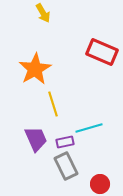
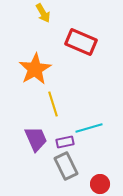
red rectangle: moved 21 px left, 10 px up
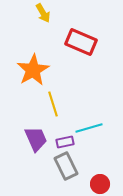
orange star: moved 2 px left, 1 px down
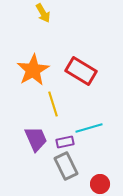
red rectangle: moved 29 px down; rotated 8 degrees clockwise
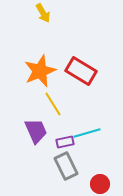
orange star: moved 7 px right, 1 px down; rotated 8 degrees clockwise
yellow line: rotated 15 degrees counterclockwise
cyan line: moved 2 px left, 5 px down
purple trapezoid: moved 8 px up
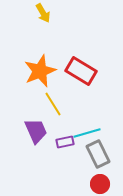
gray rectangle: moved 32 px right, 12 px up
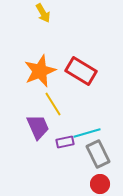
purple trapezoid: moved 2 px right, 4 px up
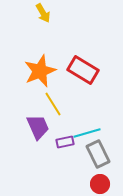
red rectangle: moved 2 px right, 1 px up
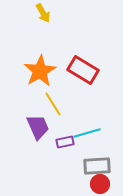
orange star: rotated 8 degrees counterclockwise
gray rectangle: moved 1 px left, 12 px down; rotated 68 degrees counterclockwise
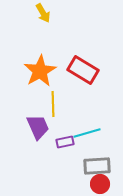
yellow line: rotated 30 degrees clockwise
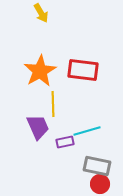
yellow arrow: moved 2 px left
red rectangle: rotated 24 degrees counterclockwise
cyan line: moved 2 px up
gray rectangle: rotated 16 degrees clockwise
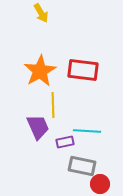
yellow line: moved 1 px down
cyan line: rotated 20 degrees clockwise
gray rectangle: moved 15 px left
